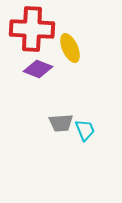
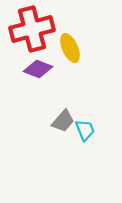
red cross: rotated 18 degrees counterclockwise
gray trapezoid: moved 2 px right, 2 px up; rotated 45 degrees counterclockwise
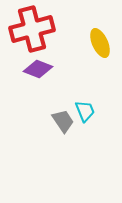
yellow ellipse: moved 30 px right, 5 px up
gray trapezoid: rotated 75 degrees counterclockwise
cyan trapezoid: moved 19 px up
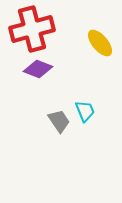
yellow ellipse: rotated 16 degrees counterclockwise
gray trapezoid: moved 4 px left
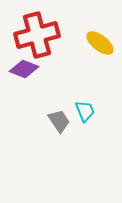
red cross: moved 5 px right, 6 px down
yellow ellipse: rotated 12 degrees counterclockwise
purple diamond: moved 14 px left
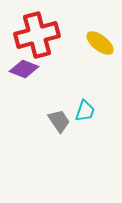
cyan trapezoid: rotated 40 degrees clockwise
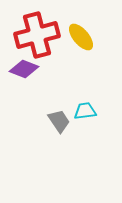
yellow ellipse: moved 19 px left, 6 px up; rotated 12 degrees clockwise
cyan trapezoid: rotated 115 degrees counterclockwise
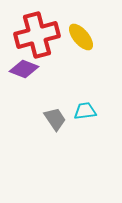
gray trapezoid: moved 4 px left, 2 px up
